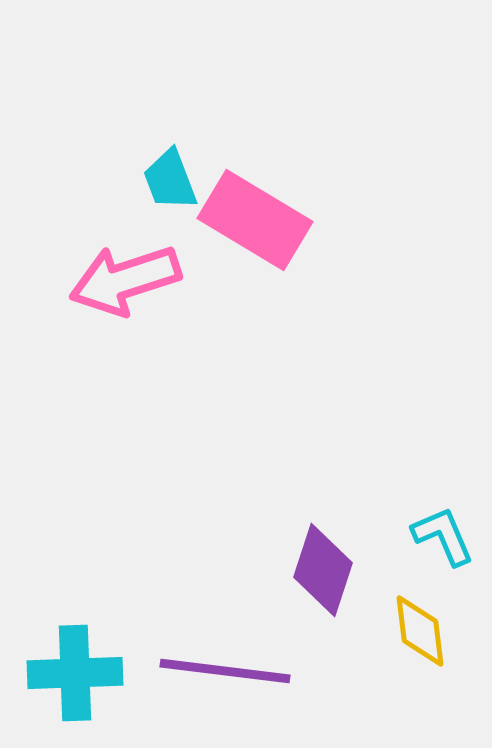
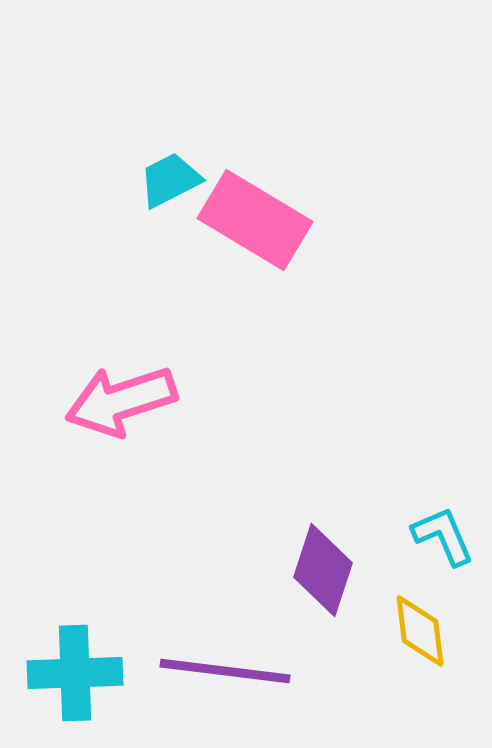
cyan trapezoid: rotated 84 degrees clockwise
pink arrow: moved 4 px left, 121 px down
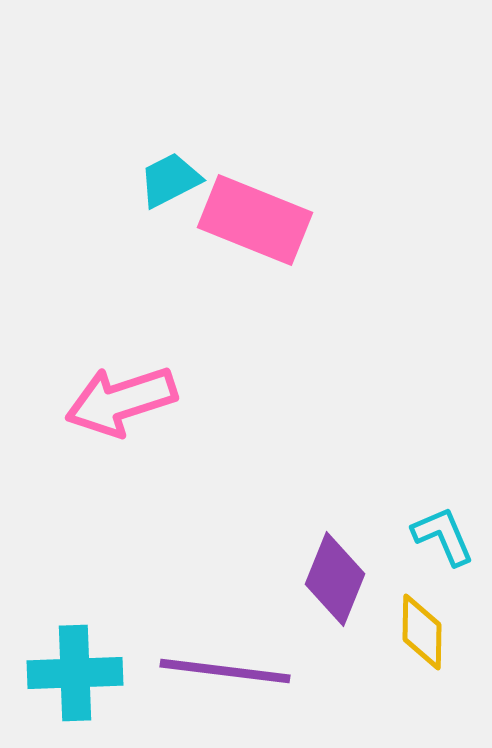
pink rectangle: rotated 9 degrees counterclockwise
purple diamond: moved 12 px right, 9 px down; rotated 4 degrees clockwise
yellow diamond: moved 2 px right, 1 px down; rotated 8 degrees clockwise
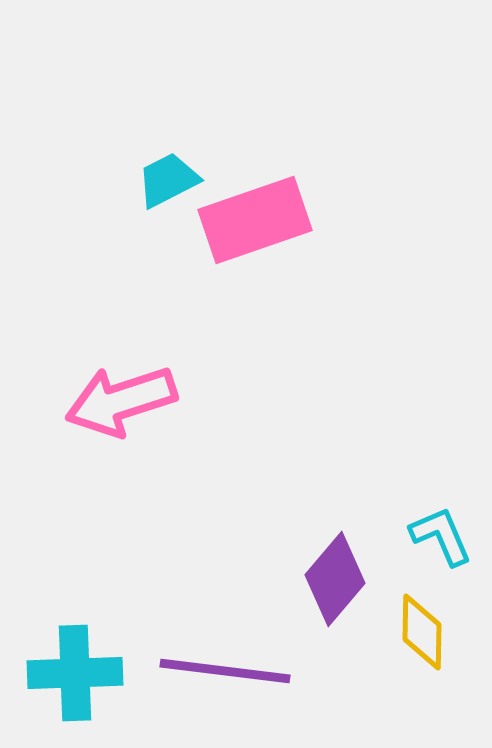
cyan trapezoid: moved 2 px left
pink rectangle: rotated 41 degrees counterclockwise
cyan L-shape: moved 2 px left
purple diamond: rotated 18 degrees clockwise
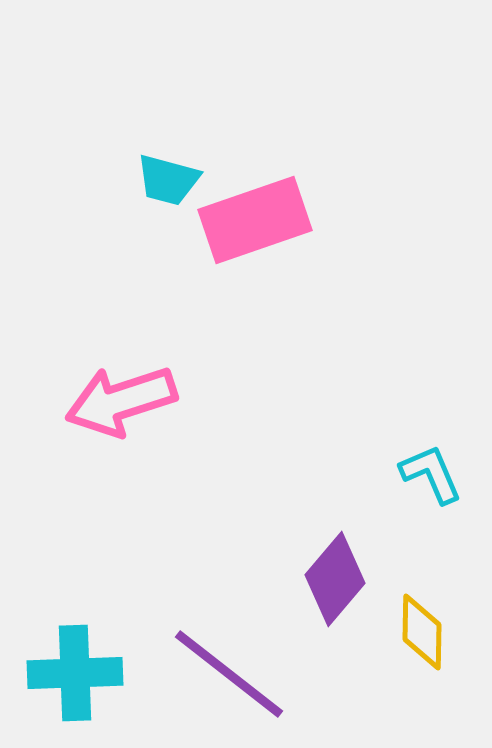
cyan trapezoid: rotated 138 degrees counterclockwise
cyan L-shape: moved 10 px left, 62 px up
purple line: moved 4 px right, 3 px down; rotated 31 degrees clockwise
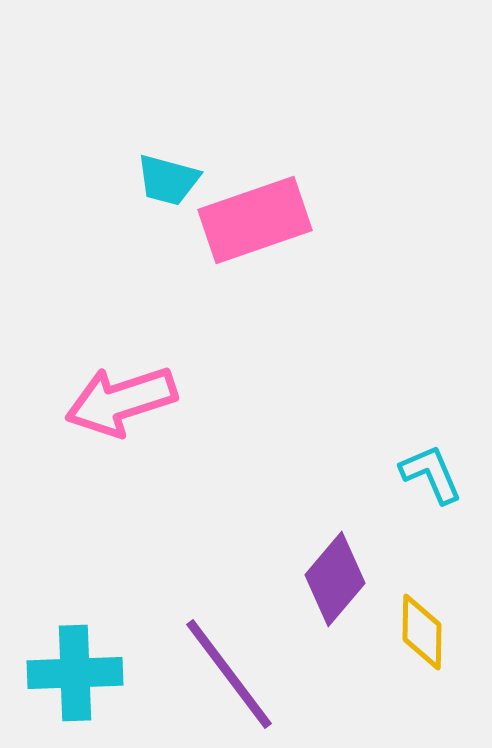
purple line: rotated 15 degrees clockwise
